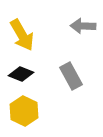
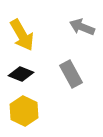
gray arrow: moved 1 px left, 1 px down; rotated 20 degrees clockwise
gray rectangle: moved 2 px up
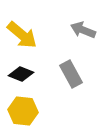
gray arrow: moved 1 px right, 3 px down
yellow arrow: rotated 20 degrees counterclockwise
yellow hexagon: moved 1 px left; rotated 20 degrees counterclockwise
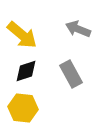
gray arrow: moved 5 px left, 1 px up
black diamond: moved 5 px right, 3 px up; rotated 40 degrees counterclockwise
yellow hexagon: moved 3 px up
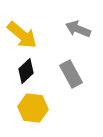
black diamond: rotated 25 degrees counterclockwise
yellow hexagon: moved 10 px right
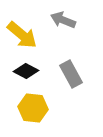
gray arrow: moved 15 px left, 9 px up
black diamond: rotated 70 degrees clockwise
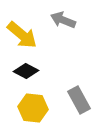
gray rectangle: moved 8 px right, 26 px down
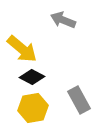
yellow arrow: moved 14 px down
black diamond: moved 6 px right, 6 px down
yellow hexagon: rotated 16 degrees counterclockwise
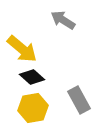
gray arrow: rotated 10 degrees clockwise
black diamond: rotated 15 degrees clockwise
